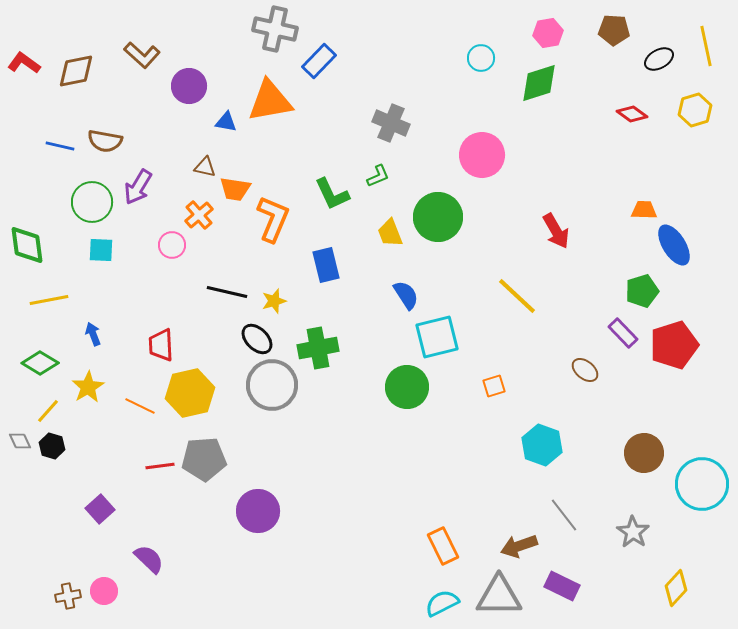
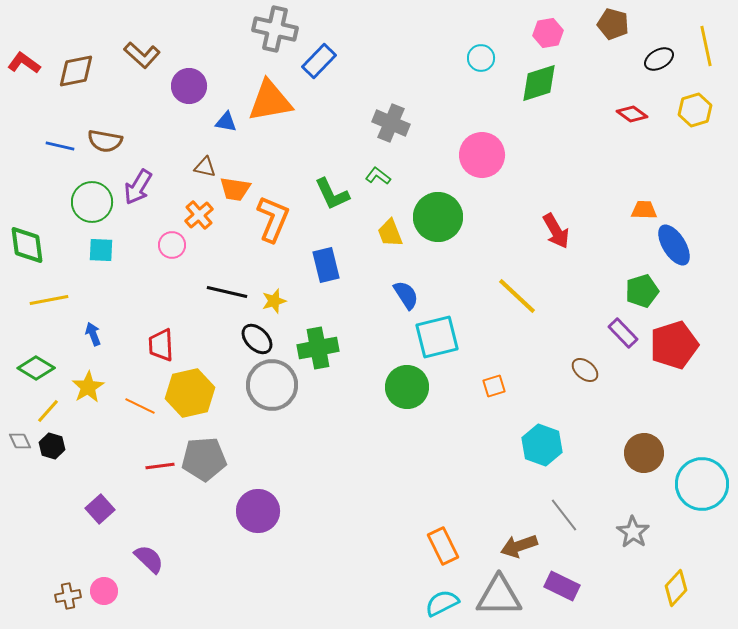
brown pentagon at (614, 30): moved 1 px left, 6 px up; rotated 12 degrees clockwise
green L-shape at (378, 176): rotated 120 degrees counterclockwise
green diamond at (40, 363): moved 4 px left, 5 px down
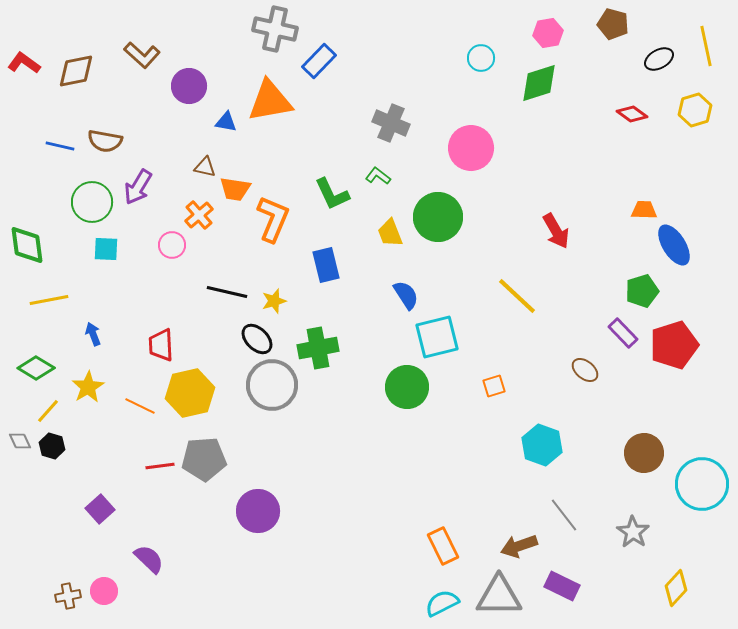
pink circle at (482, 155): moved 11 px left, 7 px up
cyan square at (101, 250): moved 5 px right, 1 px up
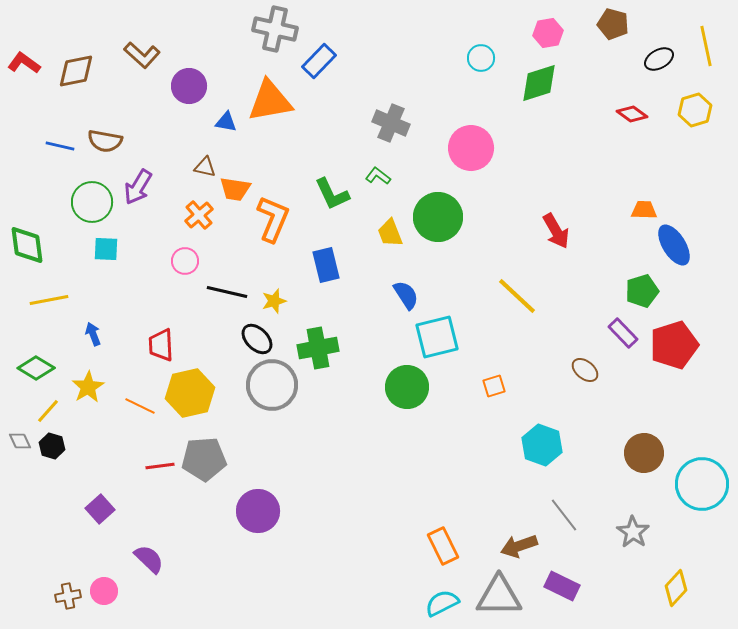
pink circle at (172, 245): moved 13 px right, 16 px down
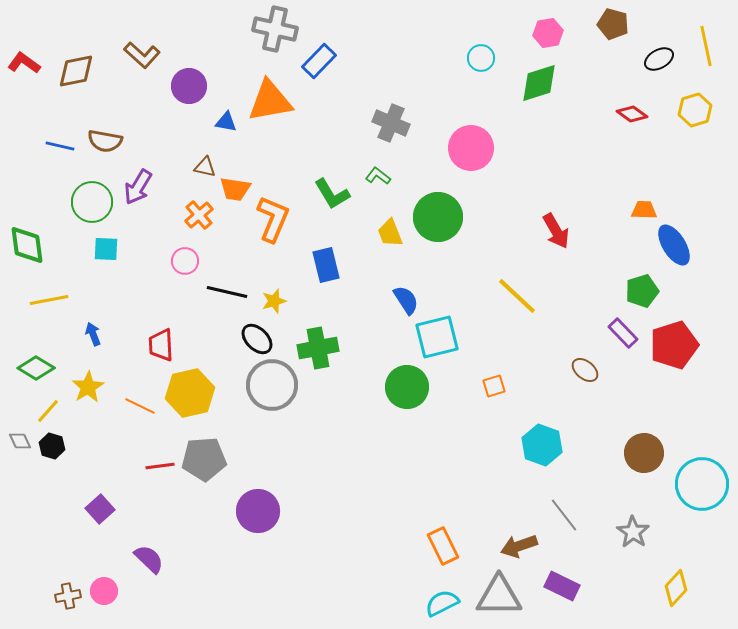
green L-shape at (332, 194): rotated 6 degrees counterclockwise
blue semicircle at (406, 295): moved 5 px down
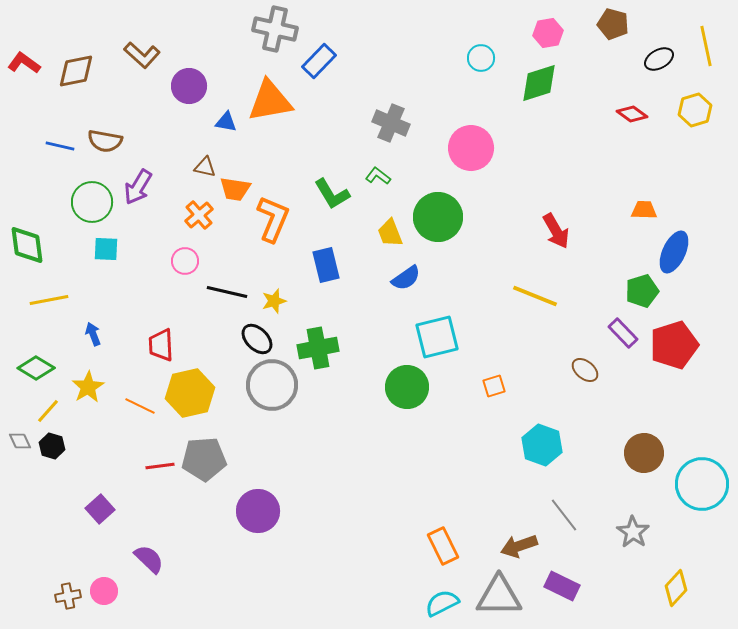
blue ellipse at (674, 245): moved 7 px down; rotated 57 degrees clockwise
yellow line at (517, 296): moved 18 px right; rotated 21 degrees counterclockwise
blue semicircle at (406, 300): moved 22 px up; rotated 88 degrees clockwise
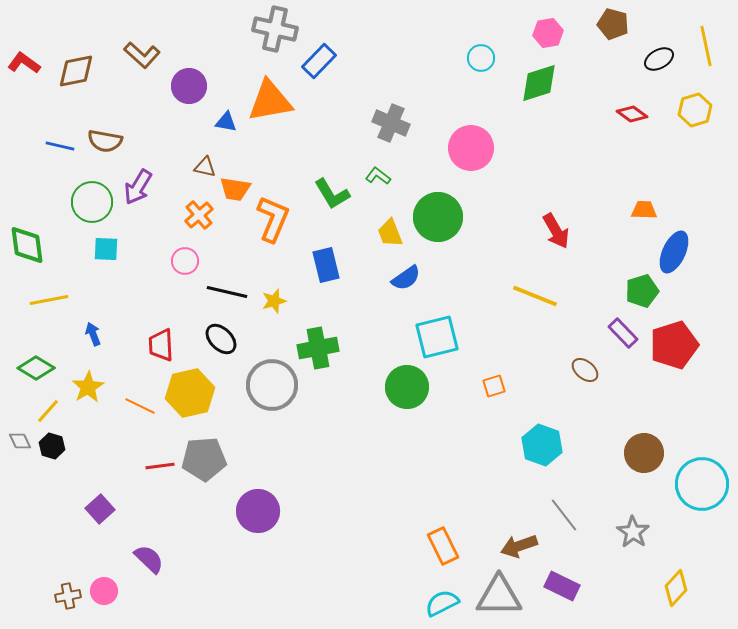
black ellipse at (257, 339): moved 36 px left
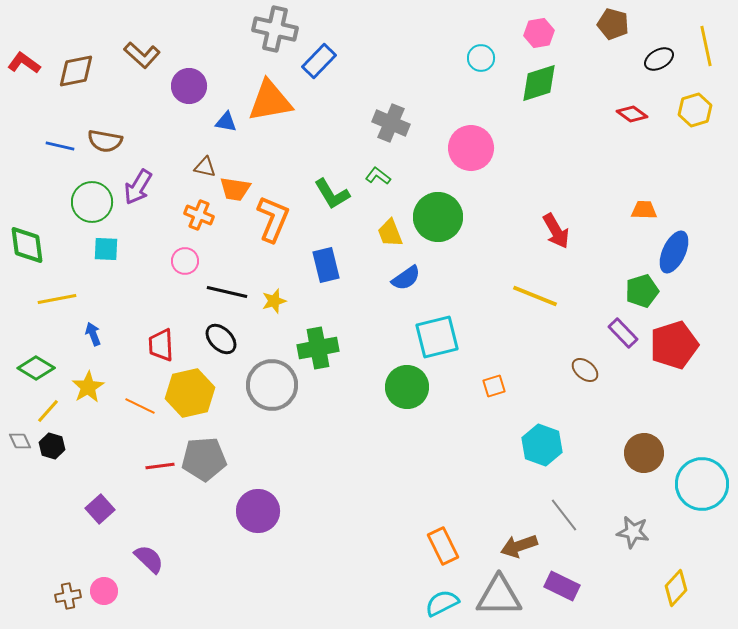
pink hexagon at (548, 33): moved 9 px left
orange cross at (199, 215): rotated 28 degrees counterclockwise
yellow line at (49, 300): moved 8 px right, 1 px up
gray star at (633, 532): rotated 24 degrees counterclockwise
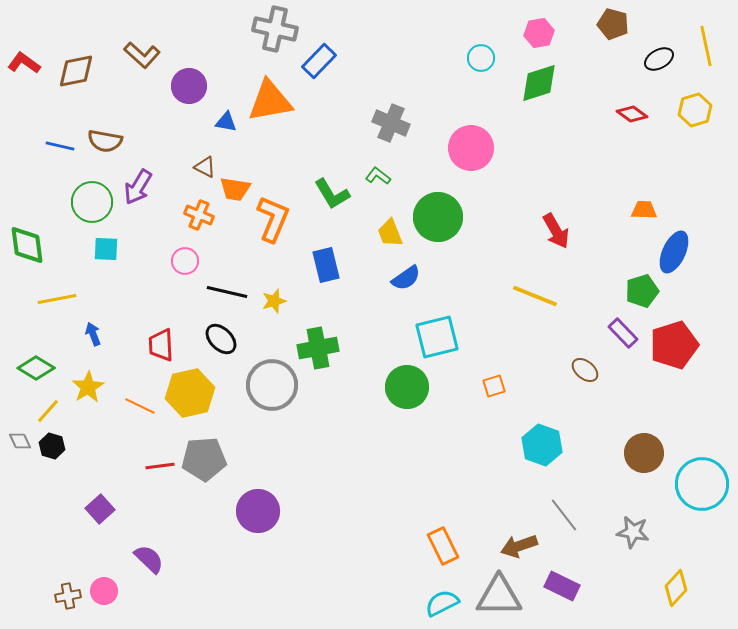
brown triangle at (205, 167): rotated 15 degrees clockwise
